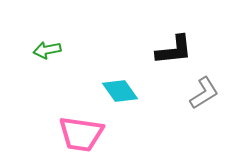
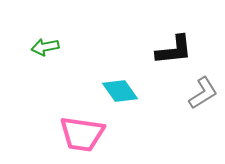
green arrow: moved 2 px left, 3 px up
gray L-shape: moved 1 px left
pink trapezoid: moved 1 px right
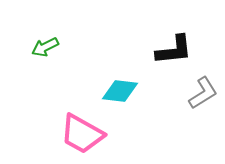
green arrow: rotated 16 degrees counterclockwise
cyan diamond: rotated 48 degrees counterclockwise
pink trapezoid: rotated 21 degrees clockwise
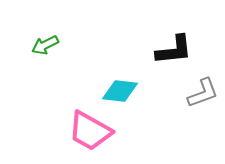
green arrow: moved 2 px up
gray L-shape: rotated 12 degrees clockwise
pink trapezoid: moved 8 px right, 3 px up
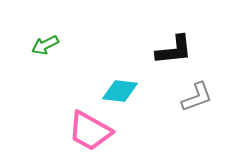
gray L-shape: moved 6 px left, 4 px down
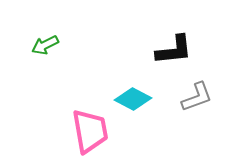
cyan diamond: moved 13 px right, 8 px down; rotated 21 degrees clockwise
pink trapezoid: rotated 129 degrees counterclockwise
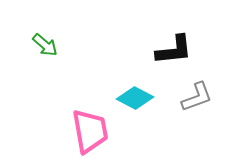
green arrow: rotated 112 degrees counterclockwise
cyan diamond: moved 2 px right, 1 px up
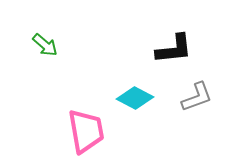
black L-shape: moved 1 px up
pink trapezoid: moved 4 px left
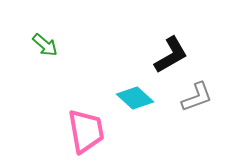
black L-shape: moved 3 px left, 6 px down; rotated 24 degrees counterclockwise
cyan diamond: rotated 15 degrees clockwise
